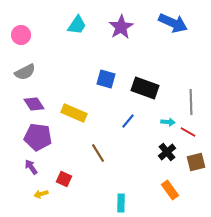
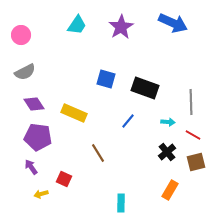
red line: moved 5 px right, 3 px down
orange rectangle: rotated 66 degrees clockwise
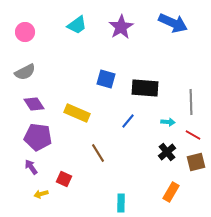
cyan trapezoid: rotated 20 degrees clockwise
pink circle: moved 4 px right, 3 px up
black rectangle: rotated 16 degrees counterclockwise
yellow rectangle: moved 3 px right
orange rectangle: moved 1 px right, 2 px down
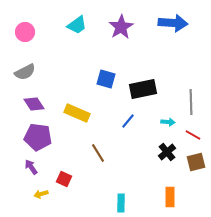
blue arrow: rotated 20 degrees counterclockwise
black rectangle: moved 2 px left, 1 px down; rotated 16 degrees counterclockwise
orange rectangle: moved 1 px left, 5 px down; rotated 30 degrees counterclockwise
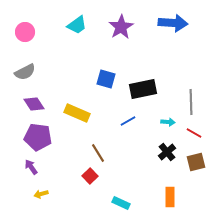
blue line: rotated 21 degrees clockwise
red line: moved 1 px right, 2 px up
red square: moved 26 px right, 3 px up; rotated 21 degrees clockwise
cyan rectangle: rotated 66 degrees counterclockwise
